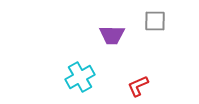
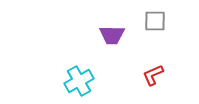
cyan cross: moved 1 px left, 4 px down
red L-shape: moved 15 px right, 11 px up
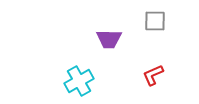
purple trapezoid: moved 3 px left, 4 px down
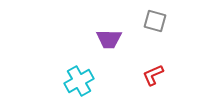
gray square: rotated 15 degrees clockwise
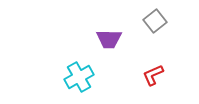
gray square: rotated 35 degrees clockwise
cyan cross: moved 4 px up
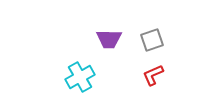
gray square: moved 3 px left, 19 px down; rotated 20 degrees clockwise
cyan cross: moved 1 px right
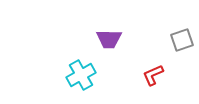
gray square: moved 30 px right
cyan cross: moved 1 px right, 2 px up
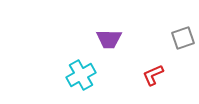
gray square: moved 1 px right, 2 px up
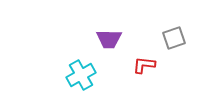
gray square: moved 9 px left
red L-shape: moved 9 px left, 10 px up; rotated 30 degrees clockwise
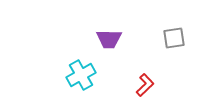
gray square: rotated 10 degrees clockwise
red L-shape: moved 1 px right, 20 px down; rotated 130 degrees clockwise
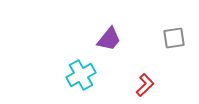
purple trapezoid: rotated 52 degrees counterclockwise
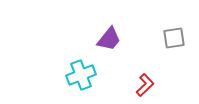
cyan cross: rotated 8 degrees clockwise
